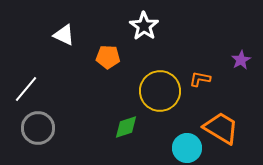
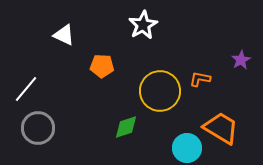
white star: moved 1 px left, 1 px up; rotated 8 degrees clockwise
orange pentagon: moved 6 px left, 9 px down
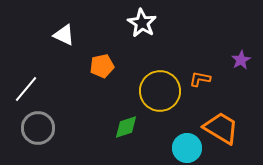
white star: moved 1 px left, 2 px up; rotated 12 degrees counterclockwise
orange pentagon: rotated 15 degrees counterclockwise
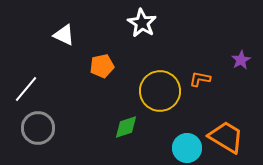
orange trapezoid: moved 5 px right, 9 px down
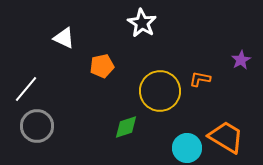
white triangle: moved 3 px down
gray circle: moved 1 px left, 2 px up
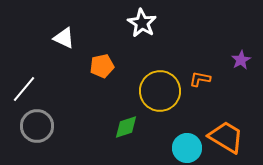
white line: moved 2 px left
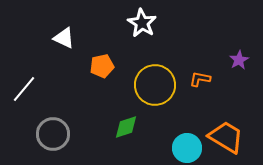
purple star: moved 2 px left
yellow circle: moved 5 px left, 6 px up
gray circle: moved 16 px right, 8 px down
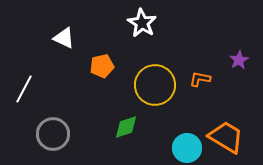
white line: rotated 12 degrees counterclockwise
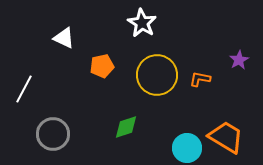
yellow circle: moved 2 px right, 10 px up
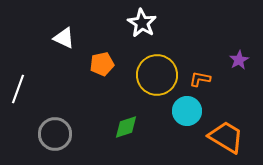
orange pentagon: moved 2 px up
white line: moved 6 px left; rotated 8 degrees counterclockwise
gray circle: moved 2 px right
cyan circle: moved 37 px up
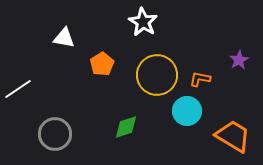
white star: moved 1 px right, 1 px up
white triangle: rotated 15 degrees counterclockwise
orange pentagon: rotated 20 degrees counterclockwise
white line: rotated 36 degrees clockwise
orange trapezoid: moved 7 px right, 1 px up
